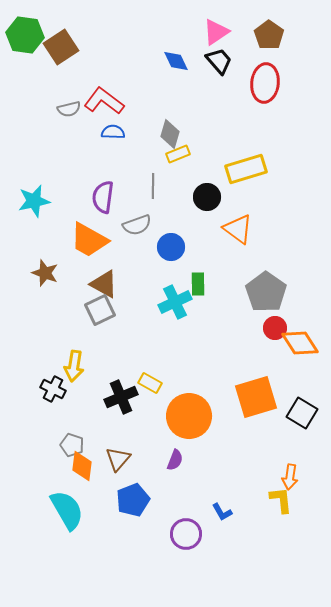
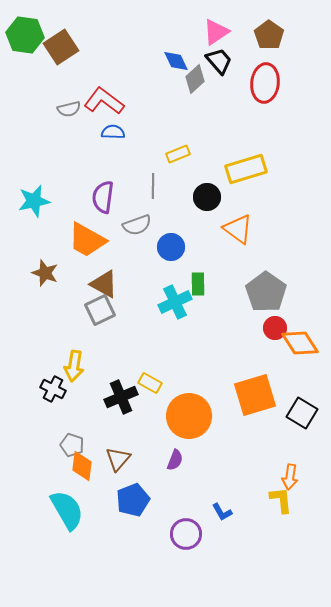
gray diamond at (170, 134): moved 25 px right, 55 px up; rotated 32 degrees clockwise
orange trapezoid at (89, 240): moved 2 px left
orange square at (256, 397): moved 1 px left, 2 px up
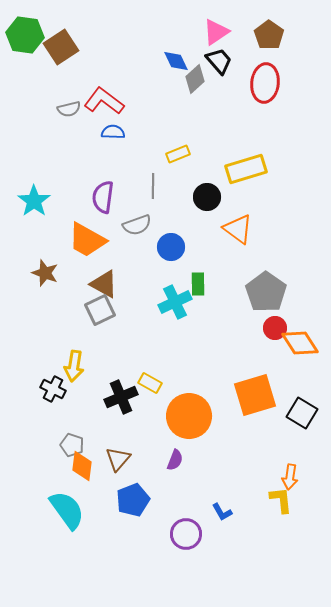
cyan star at (34, 201): rotated 24 degrees counterclockwise
cyan semicircle at (67, 510): rotated 6 degrees counterclockwise
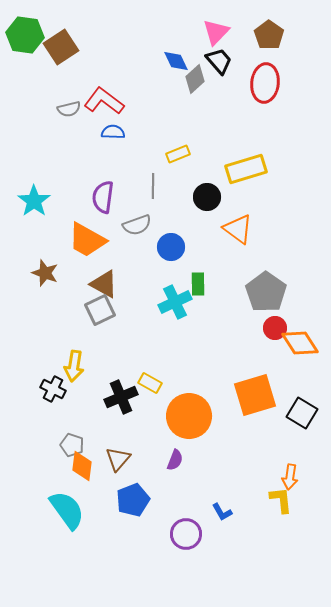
pink triangle at (216, 32): rotated 12 degrees counterclockwise
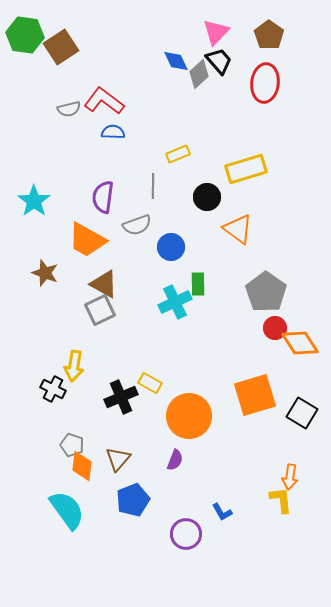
gray diamond at (195, 79): moved 4 px right, 5 px up
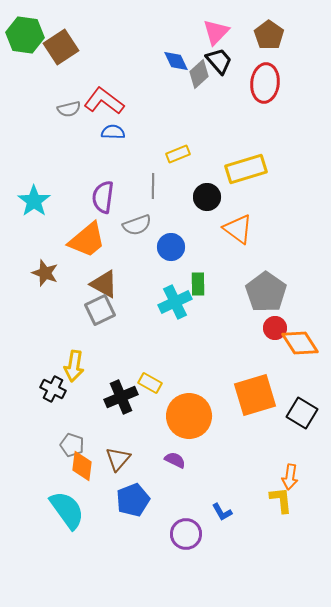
orange trapezoid at (87, 240): rotated 69 degrees counterclockwise
purple semicircle at (175, 460): rotated 85 degrees counterclockwise
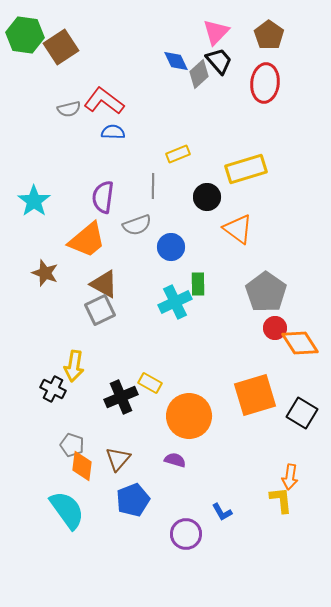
purple semicircle at (175, 460): rotated 10 degrees counterclockwise
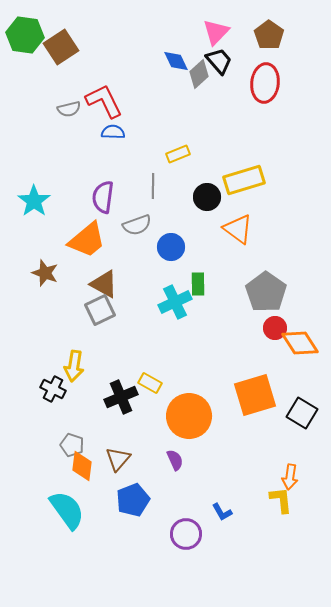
red L-shape at (104, 101): rotated 27 degrees clockwise
yellow rectangle at (246, 169): moved 2 px left, 11 px down
purple semicircle at (175, 460): rotated 50 degrees clockwise
